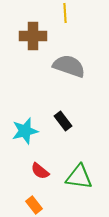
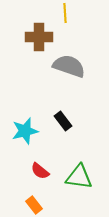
brown cross: moved 6 px right, 1 px down
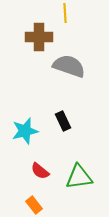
black rectangle: rotated 12 degrees clockwise
green triangle: rotated 16 degrees counterclockwise
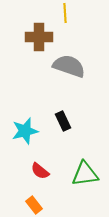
green triangle: moved 6 px right, 3 px up
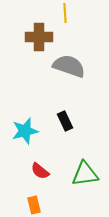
black rectangle: moved 2 px right
orange rectangle: rotated 24 degrees clockwise
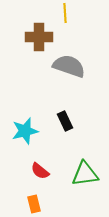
orange rectangle: moved 1 px up
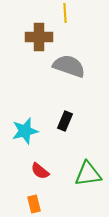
black rectangle: rotated 48 degrees clockwise
green triangle: moved 3 px right
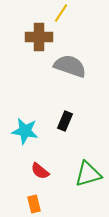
yellow line: moved 4 px left; rotated 36 degrees clockwise
gray semicircle: moved 1 px right
cyan star: rotated 24 degrees clockwise
green triangle: rotated 8 degrees counterclockwise
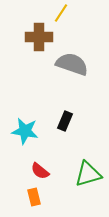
gray semicircle: moved 2 px right, 2 px up
orange rectangle: moved 7 px up
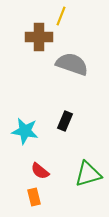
yellow line: moved 3 px down; rotated 12 degrees counterclockwise
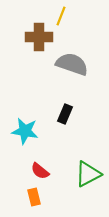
black rectangle: moved 7 px up
green triangle: rotated 12 degrees counterclockwise
